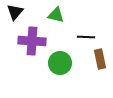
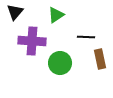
green triangle: rotated 48 degrees counterclockwise
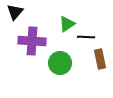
green triangle: moved 11 px right, 9 px down
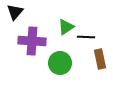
green triangle: moved 1 px left, 3 px down
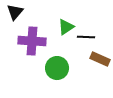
brown rectangle: rotated 54 degrees counterclockwise
green circle: moved 3 px left, 5 px down
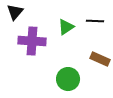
black line: moved 9 px right, 16 px up
green circle: moved 11 px right, 11 px down
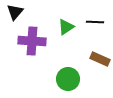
black line: moved 1 px down
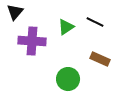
black line: rotated 24 degrees clockwise
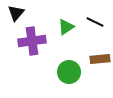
black triangle: moved 1 px right, 1 px down
purple cross: rotated 12 degrees counterclockwise
brown rectangle: rotated 30 degrees counterclockwise
green circle: moved 1 px right, 7 px up
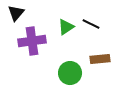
black line: moved 4 px left, 2 px down
green circle: moved 1 px right, 1 px down
